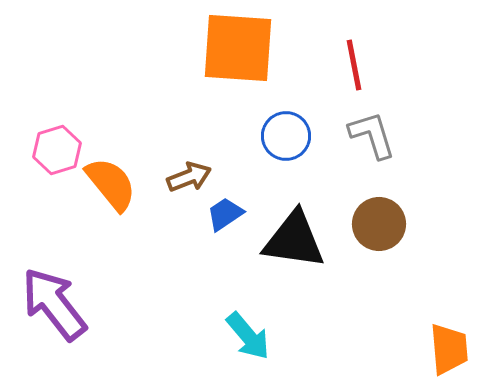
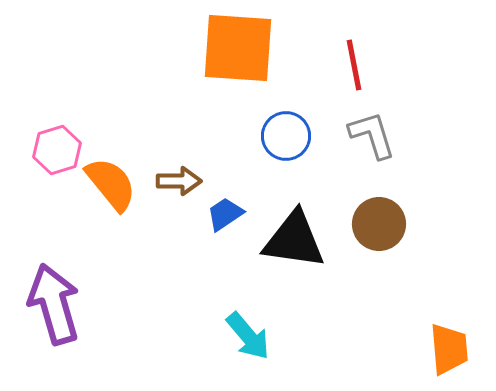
brown arrow: moved 10 px left, 4 px down; rotated 21 degrees clockwise
purple arrow: rotated 22 degrees clockwise
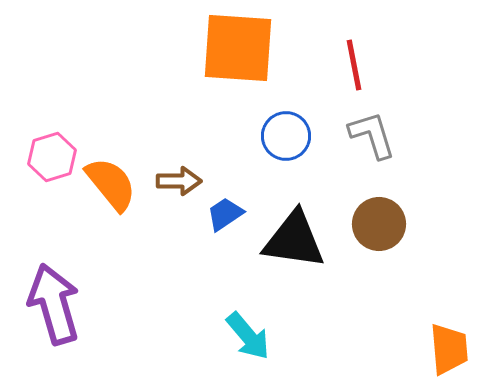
pink hexagon: moved 5 px left, 7 px down
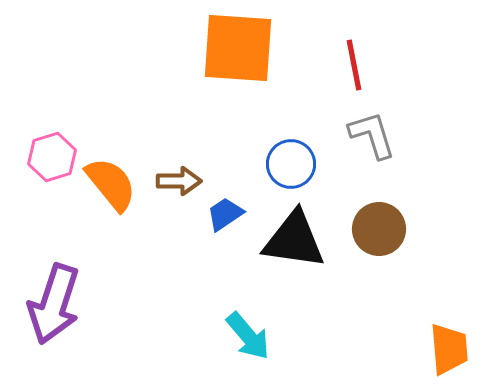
blue circle: moved 5 px right, 28 px down
brown circle: moved 5 px down
purple arrow: rotated 146 degrees counterclockwise
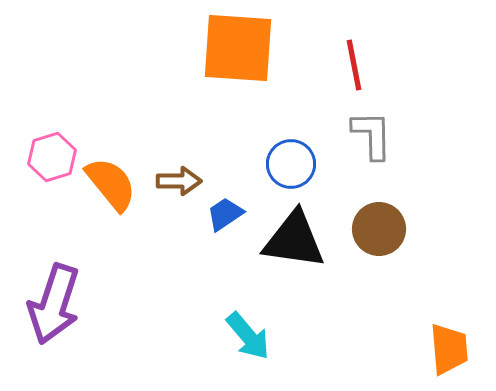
gray L-shape: rotated 16 degrees clockwise
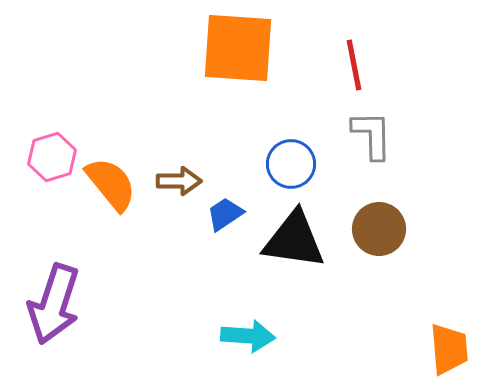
cyan arrow: rotated 46 degrees counterclockwise
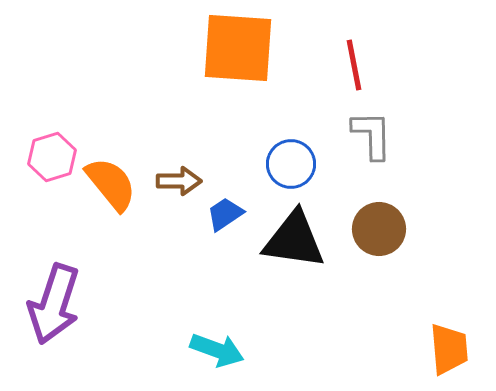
cyan arrow: moved 31 px left, 14 px down; rotated 16 degrees clockwise
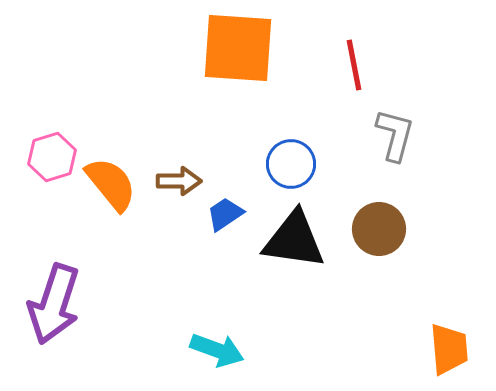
gray L-shape: moved 23 px right; rotated 16 degrees clockwise
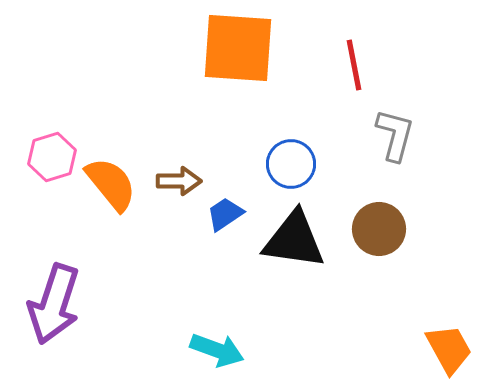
orange trapezoid: rotated 24 degrees counterclockwise
